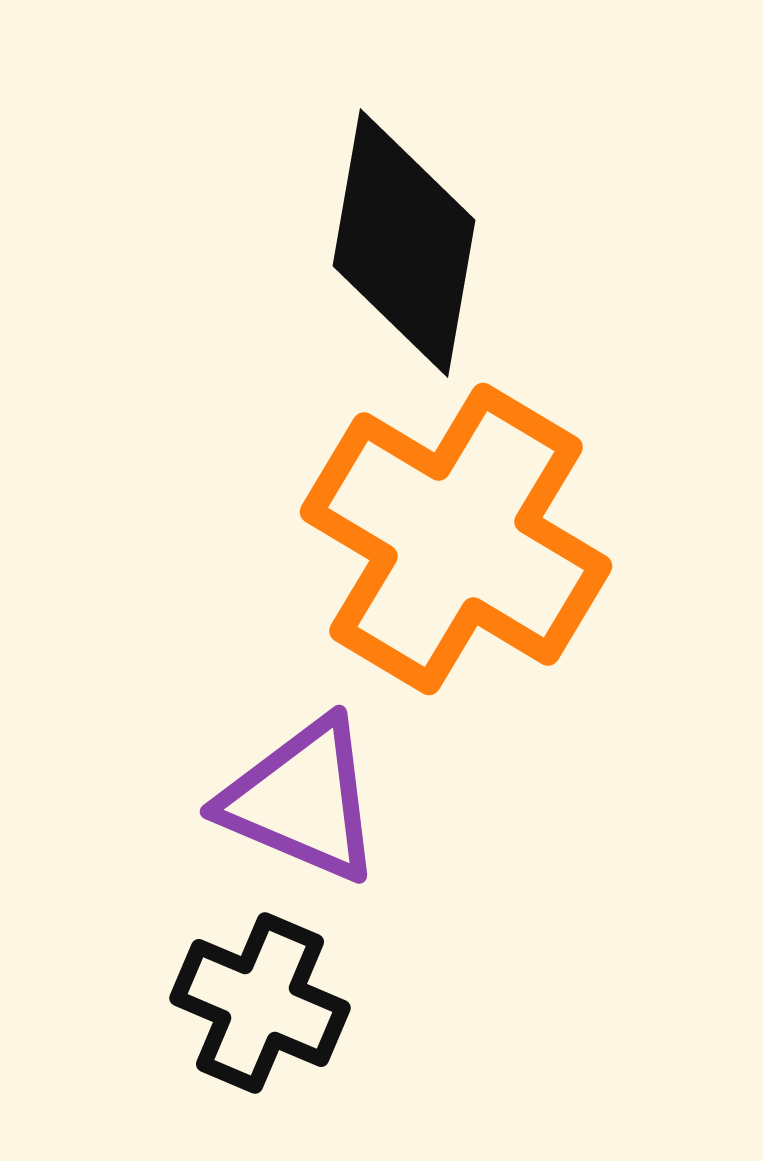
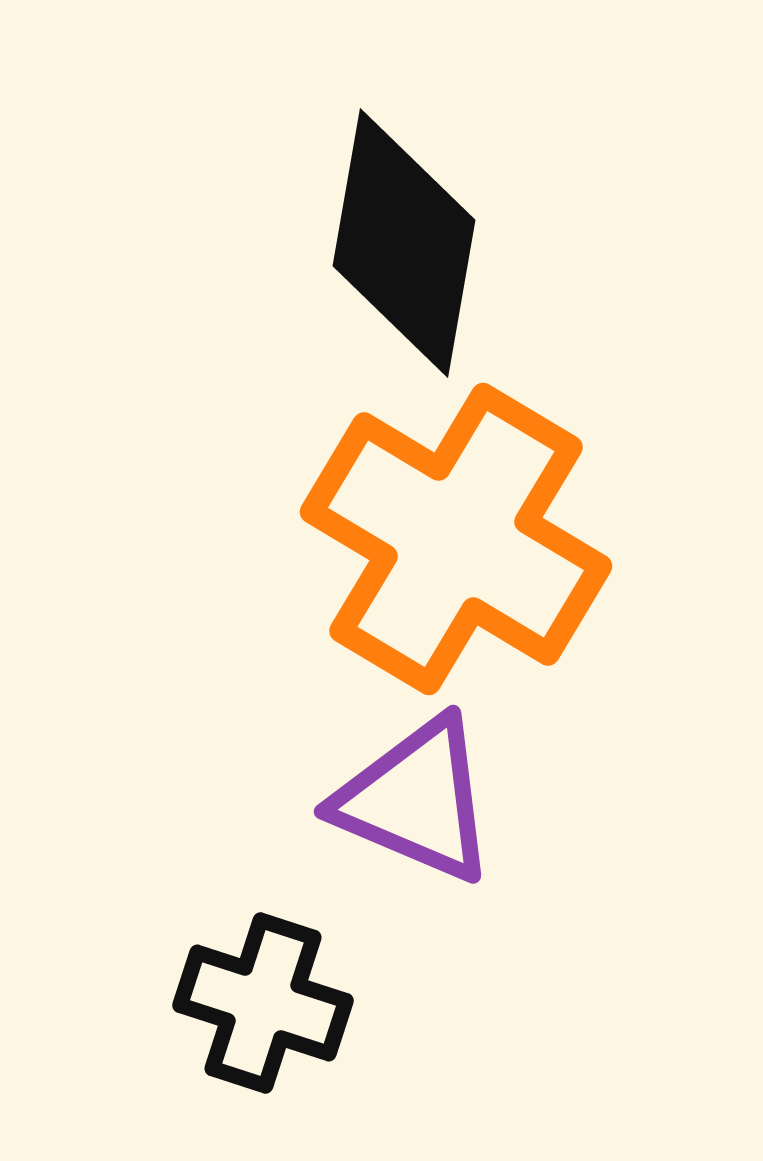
purple triangle: moved 114 px right
black cross: moved 3 px right; rotated 5 degrees counterclockwise
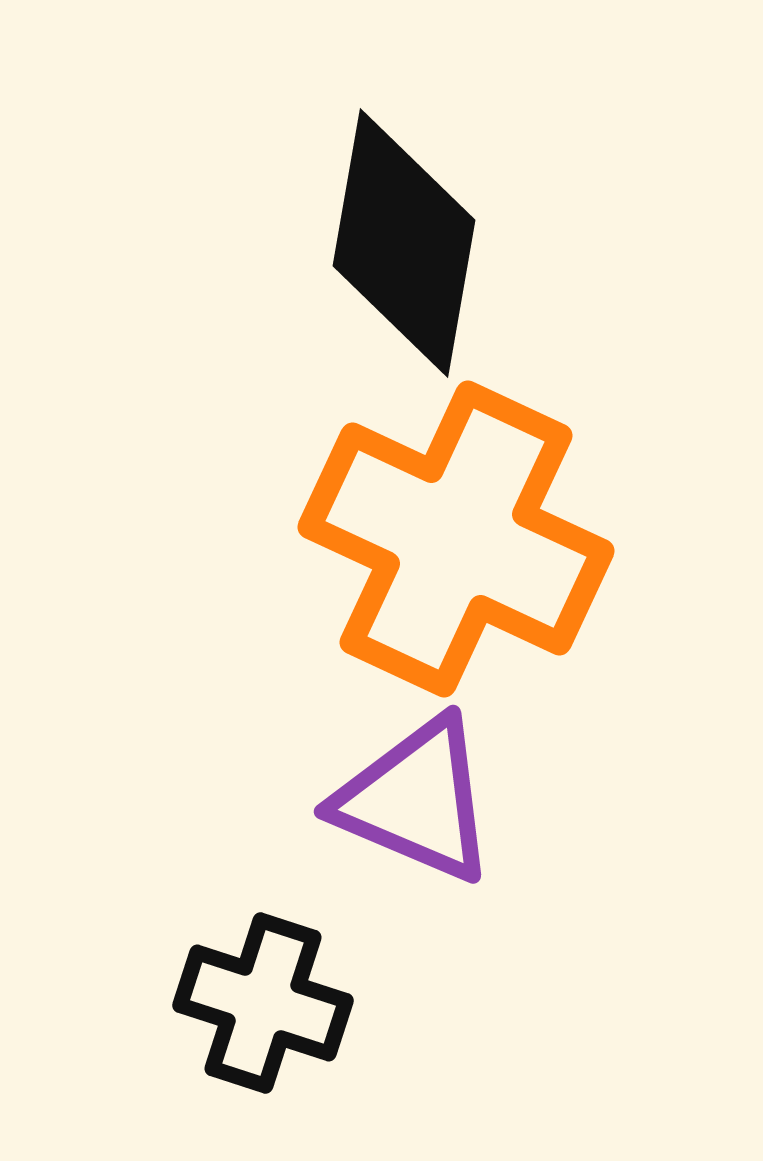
orange cross: rotated 6 degrees counterclockwise
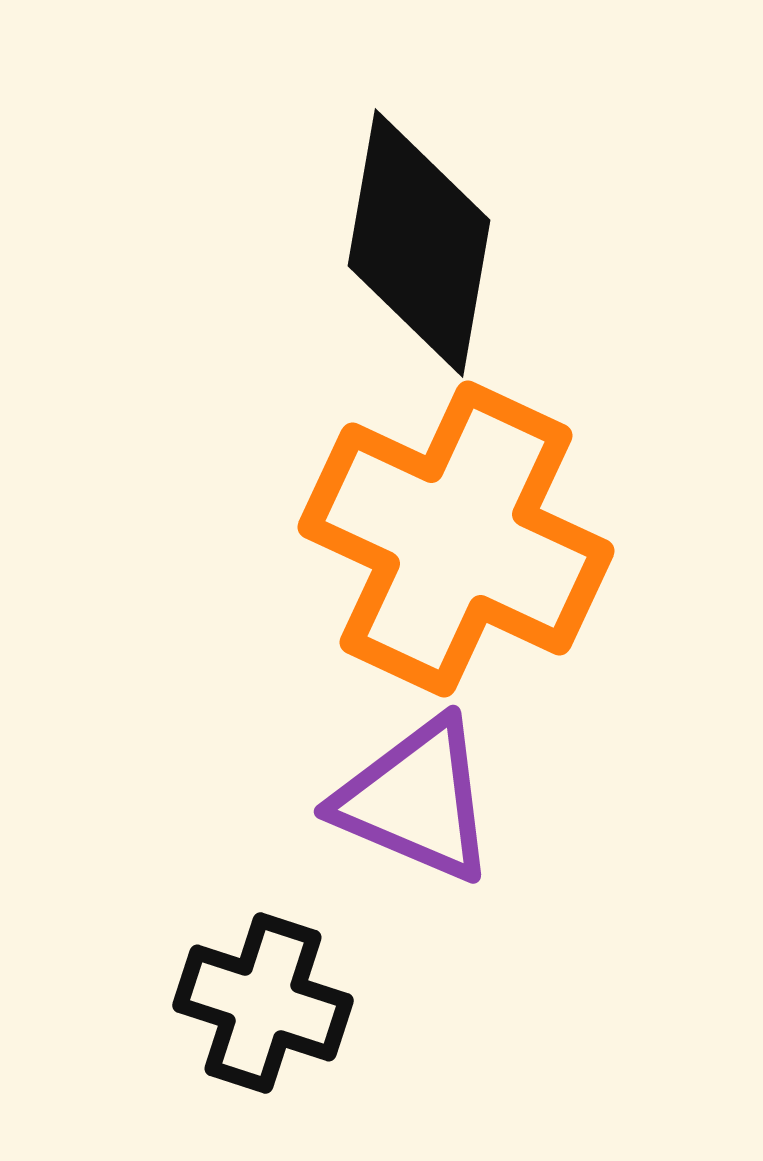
black diamond: moved 15 px right
